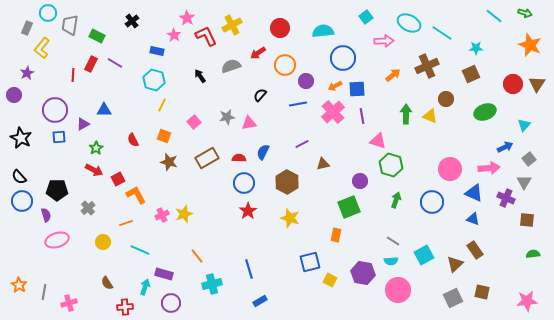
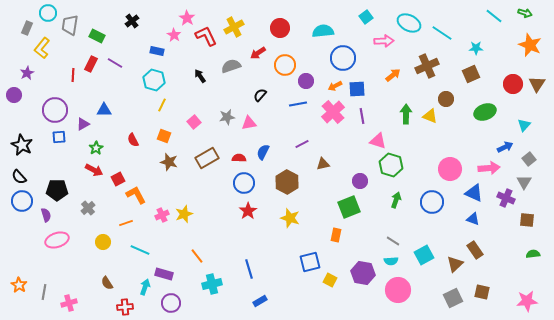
yellow cross at (232, 25): moved 2 px right, 2 px down
black star at (21, 138): moved 1 px right, 7 px down
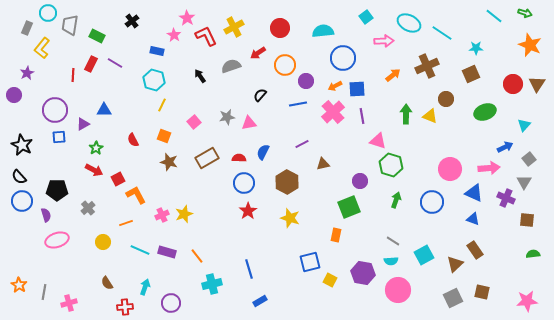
purple rectangle at (164, 274): moved 3 px right, 22 px up
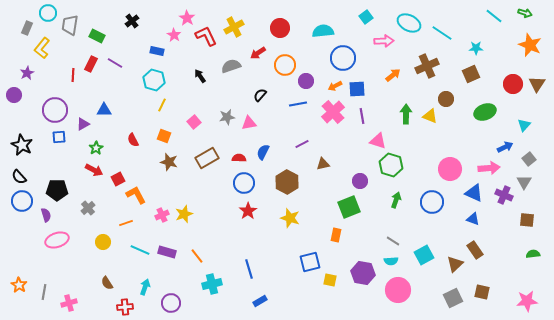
purple cross at (506, 198): moved 2 px left, 3 px up
yellow square at (330, 280): rotated 16 degrees counterclockwise
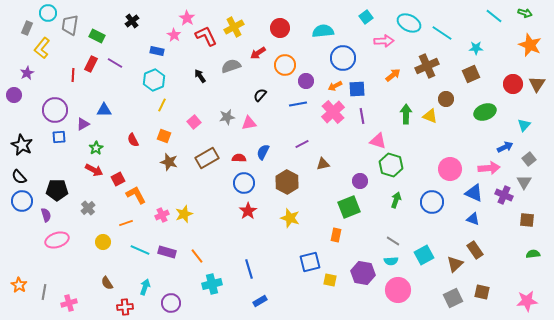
cyan hexagon at (154, 80): rotated 20 degrees clockwise
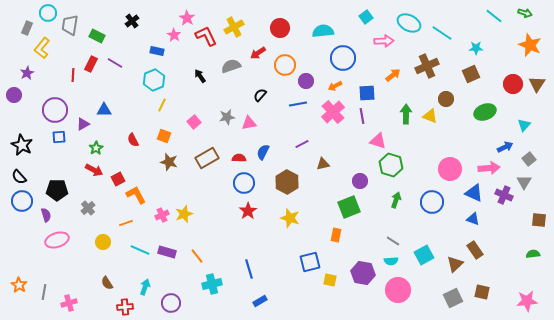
blue square at (357, 89): moved 10 px right, 4 px down
brown square at (527, 220): moved 12 px right
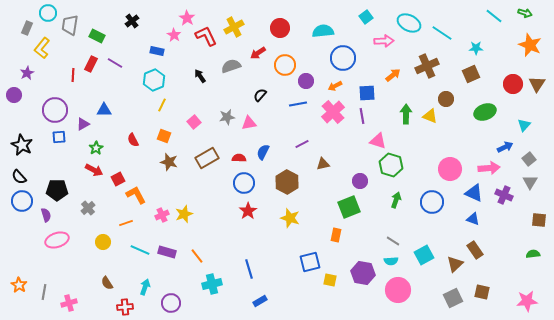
gray triangle at (524, 182): moved 6 px right
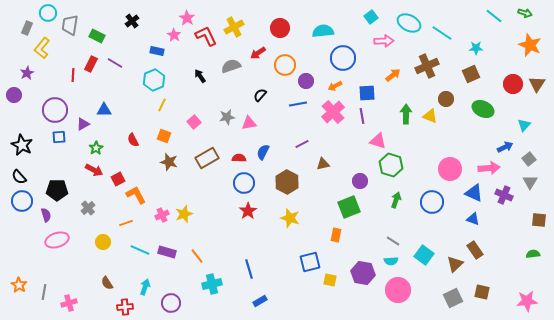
cyan square at (366, 17): moved 5 px right
green ellipse at (485, 112): moved 2 px left, 3 px up; rotated 45 degrees clockwise
cyan square at (424, 255): rotated 24 degrees counterclockwise
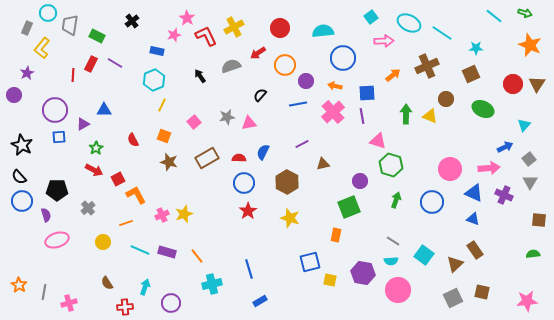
pink star at (174, 35): rotated 24 degrees clockwise
orange arrow at (335, 86): rotated 40 degrees clockwise
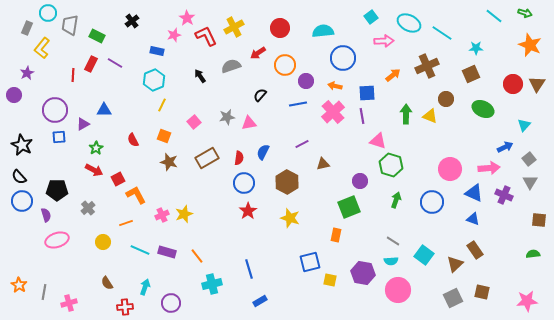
red semicircle at (239, 158): rotated 96 degrees clockwise
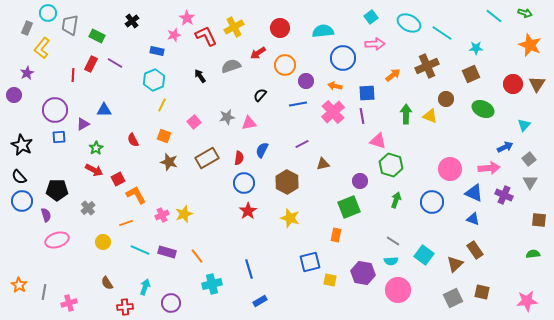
pink arrow at (384, 41): moved 9 px left, 3 px down
blue semicircle at (263, 152): moved 1 px left, 2 px up
